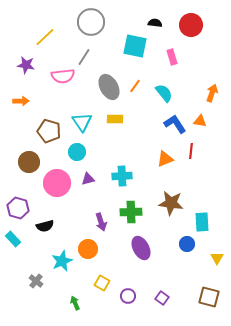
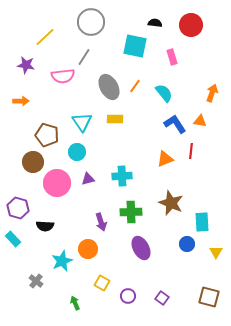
brown pentagon at (49, 131): moved 2 px left, 4 px down
brown circle at (29, 162): moved 4 px right
brown star at (171, 203): rotated 15 degrees clockwise
black semicircle at (45, 226): rotated 18 degrees clockwise
yellow triangle at (217, 258): moved 1 px left, 6 px up
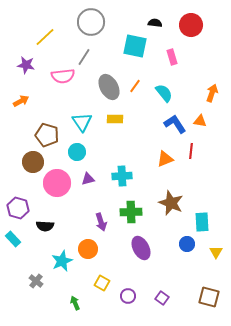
orange arrow at (21, 101): rotated 28 degrees counterclockwise
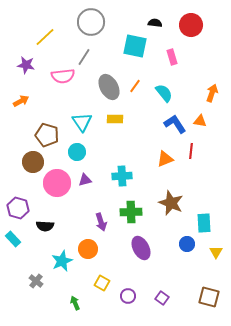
purple triangle at (88, 179): moved 3 px left, 1 px down
cyan rectangle at (202, 222): moved 2 px right, 1 px down
